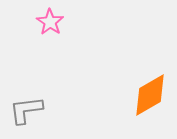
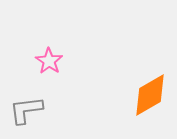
pink star: moved 1 px left, 39 px down
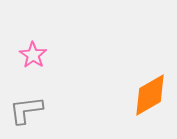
pink star: moved 16 px left, 6 px up
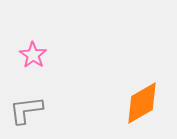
orange diamond: moved 8 px left, 8 px down
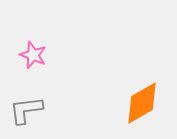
pink star: rotated 12 degrees counterclockwise
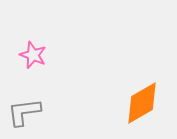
gray L-shape: moved 2 px left, 2 px down
